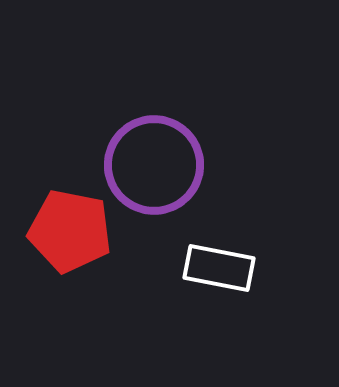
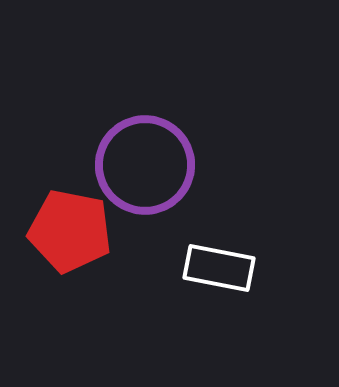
purple circle: moved 9 px left
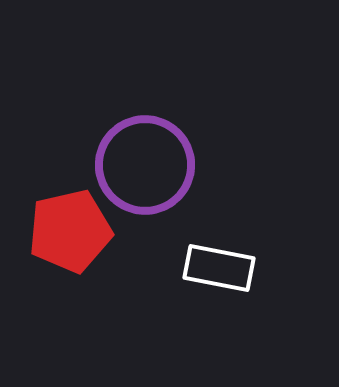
red pentagon: rotated 24 degrees counterclockwise
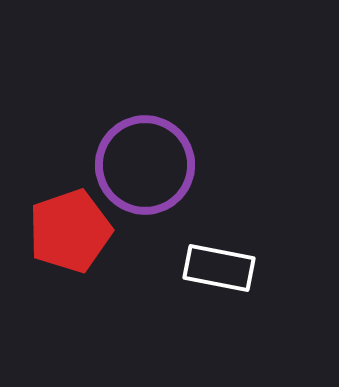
red pentagon: rotated 6 degrees counterclockwise
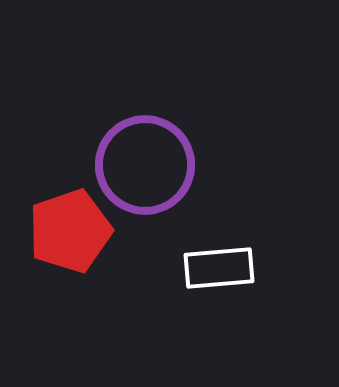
white rectangle: rotated 16 degrees counterclockwise
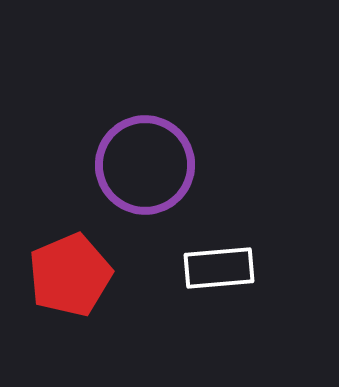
red pentagon: moved 44 px down; rotated 4 degrees counterclockwise
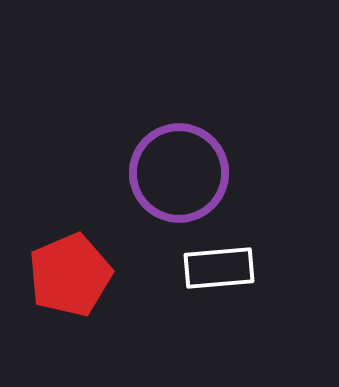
purple circle: moved 34 px right, 8 px down
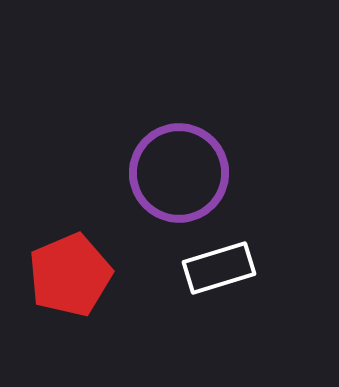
white rectangle: rotated 12 degrees counterclockwise
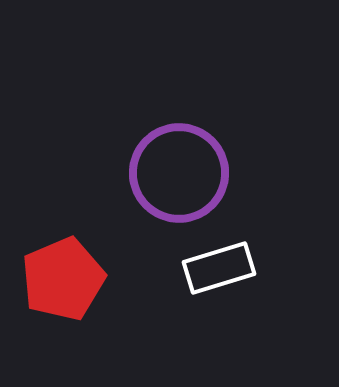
red pentagon: moved 7 px left, 4 px down
